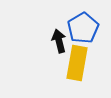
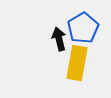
black arrow: moved 2 px up
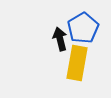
black arrow: moved 1 px right
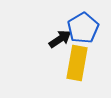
black arrow: rotated 70 degrees clockwise
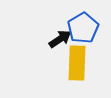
yellow rectangle: rotated 8 degrees counterclockwise
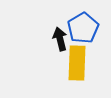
black arrow: rotated 70 degrees counterclockwise
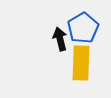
yellow rectangle: moved 4 px right
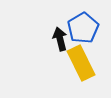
yellow rectangle: rotated 28 degrees counterclockwise
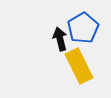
yellow rectangle: moved 2 px left, 3 px down
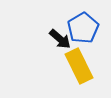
black arrow: rotated 145 degrees clockwise
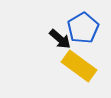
yellow rectangle: rotated 28 degrees counterclockwise
